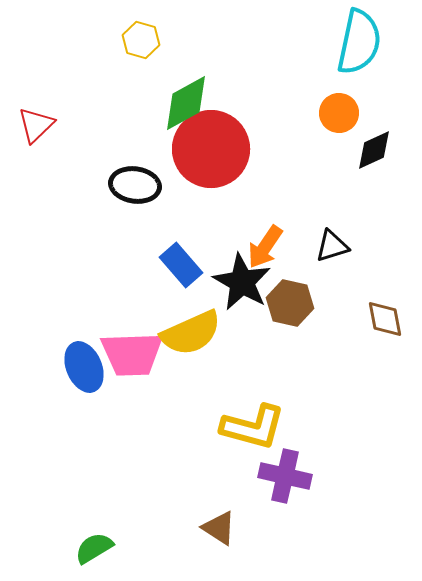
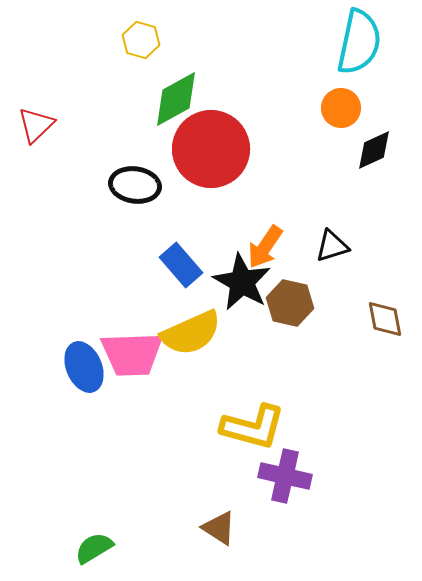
green diamond: moved 10 px left, 4 px up
orange circle: moved 2 px right, 5 px up
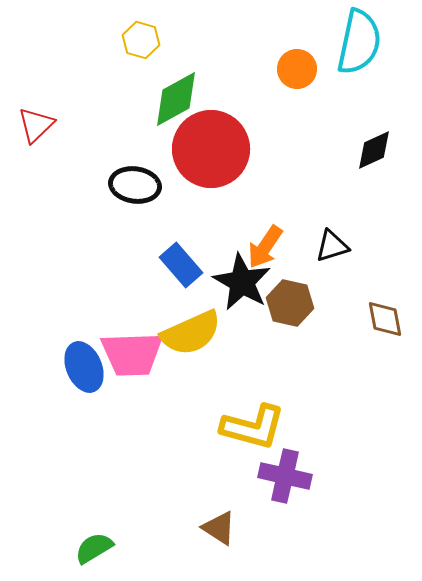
orange circle: moved 44 px left, 39 px up
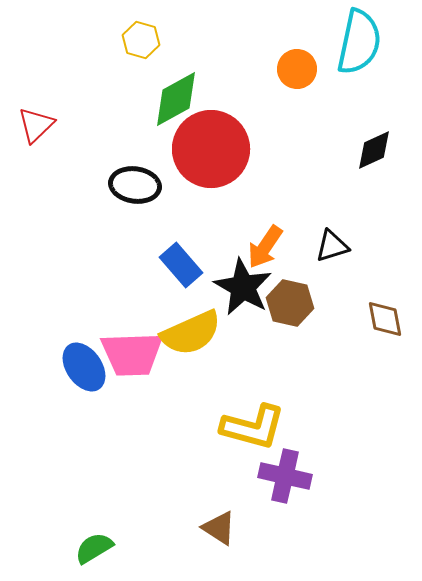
black star: moved 1 px right, 5 px down
blue ellipse: rotated 12 degrees counterclockwise
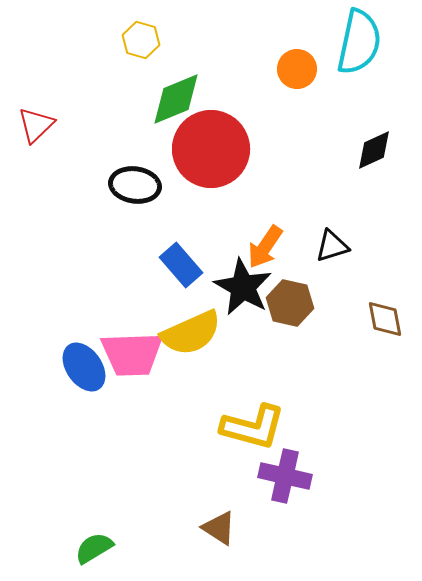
green diamond: rotated 6 degrees clockwise
